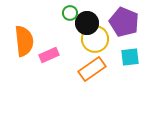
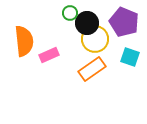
cyan square: rotated 24 degrees clockwise
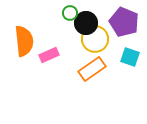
black circle: moved 1 px left
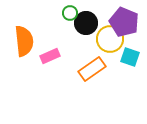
yellow circle: moved 15 px right
pink rectangle: moved 1 px right, 1 px down
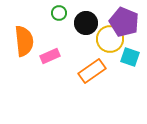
green circle: moved 11 px left
orange rectangle: moved 2 px down
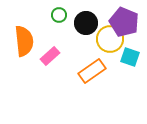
green circle: moved 2 px down
pink rectangle: rotated 18 degrees counterclockwise
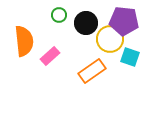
purple pentagon: moved 1 px up; rotated 16 degrees counterclockwise
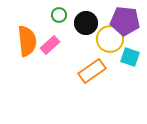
purple pentagon: moved 1 px right
orange semicircle: moved 3 px right
pink rectangle: moved 11 px up
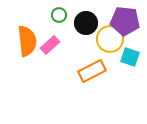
orange rectangle: rotated 8 degrees clockwise
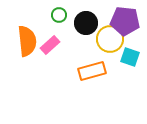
orange rectangle: rotated 12 degrees clockwise
